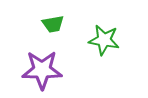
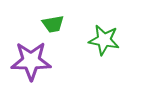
purple star: moved 11 px left, 9 px up
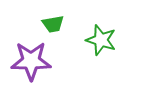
green star: moved 3 px left; rotated 8 degrees clockwise
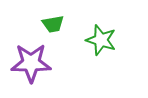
purple star: moved 2 px down
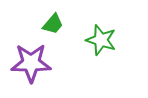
green trapezoid: rotated 40 degrees counterclockwise
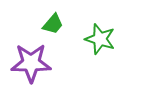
green star: moved 1 px left, 1 px up
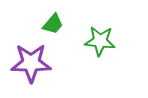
green star: moved 2 px down; rotated 12 degrees counterclockwise
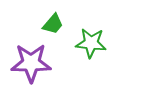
green star: moved 9 px left, 2 px down
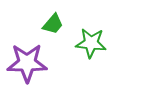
purple star: moved 4 px left
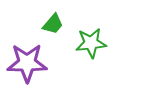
green star: rotated 12 degrees counterclockwise
